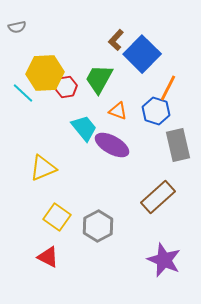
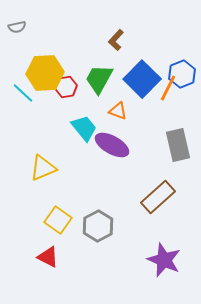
blue square: moved 25 px down
blue hexagon: moved 26 px right, 37 px up; rotated 20 degrees clockwise
yellow square: moved 1 px right, 3 px down
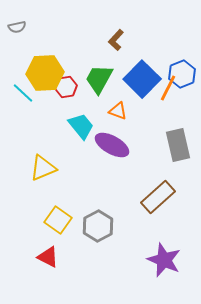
cyan trapezoid: moved 3 px left, 2 px up
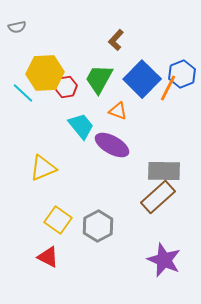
gray rectangle: moved 14 px left, 26 px down; rotated 76 degrees counterclockwise
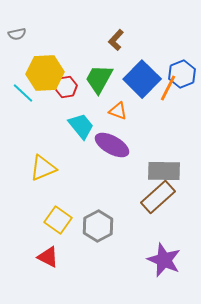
gray semicircle: moved 7 px down
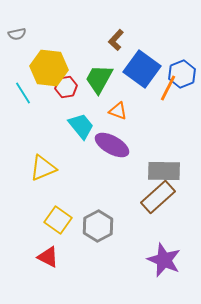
yellow hexagon: moved 4 px right, 5 px up; rotated 9 degrees clockwise
blue square: moved 10 px up; rotated 9 degrees counterclockwise
cyan line: rotated 15 degrees clockwise
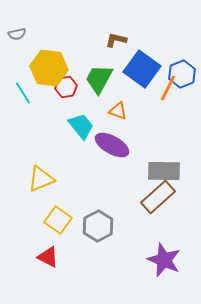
brown L-shape: rotated 60 degrees clockwise
yellow triangle: moved 2 px left, 11 px down
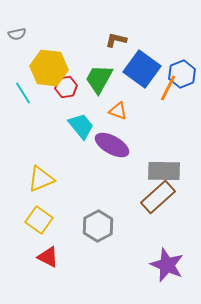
yellow square: moved 19 px left
purple star: moved 3 px right, 5 px down
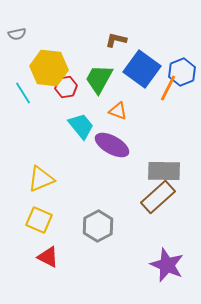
blue hexagon: moved 2 px up
yellow square: rotated 12 degrees counterclockwise
